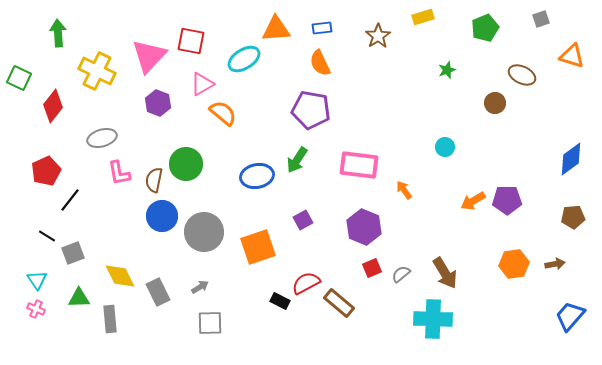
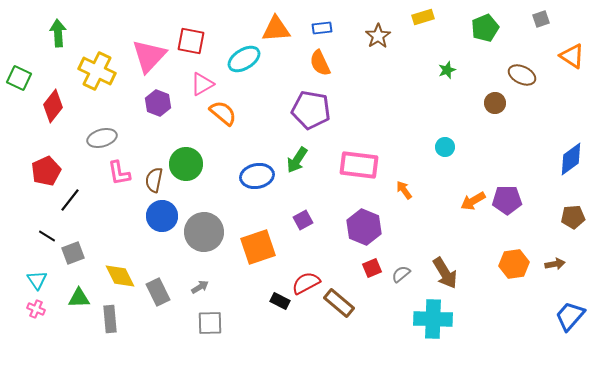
orange triangle at (572, 56): rotated 16 degrees clockwise
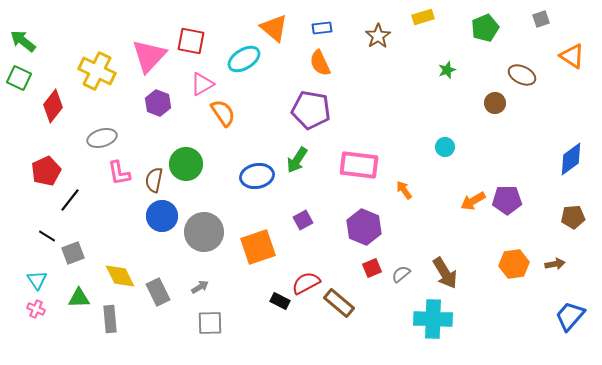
orange triangle at (276, 29): moved 2 px left, 1 px up; rotated 44 degrees clockwise
green arrow at (58, 33): moved 35 px left, 8 px down; rotated 48 degrees counterclockwise
orange semicircle at (223, 113): rotated 16 degrees clockwise
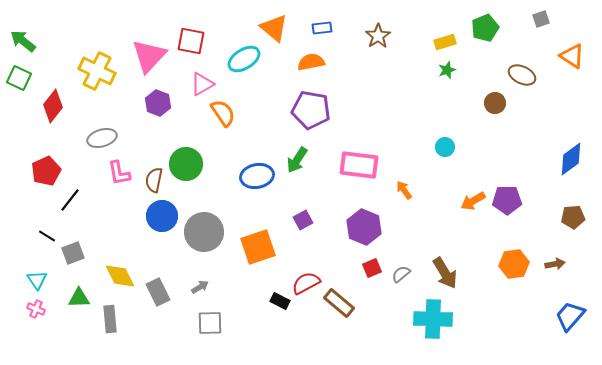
yellow rectangle at (423, 17): moved 22 px right, 25 px down
orange semicircle at (320, 63): moved 9 px left, 1 px up; rotated 104 degrees clockwise
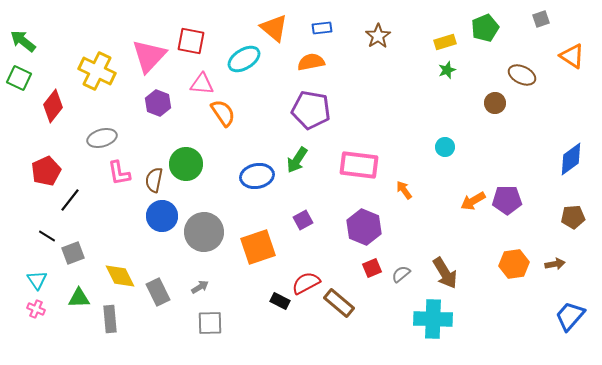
pink triangle at (202, 84): rotated 35 degrees clockwise
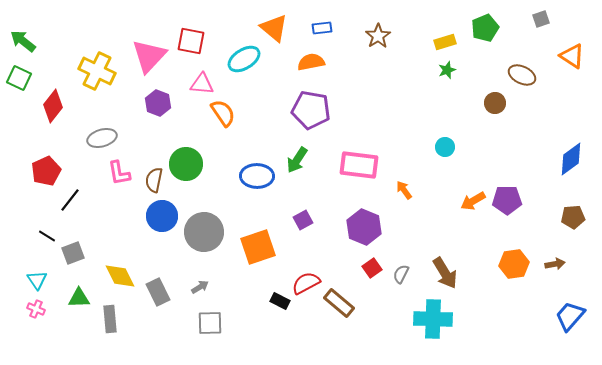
blue ellipse at (257, 176): rotated 12 degrees clockwise
red square at (372, 268): rotated 12 degrees counterclockwise
gray semicircle at (401, 274): rotated 24 degrees counterclockwise
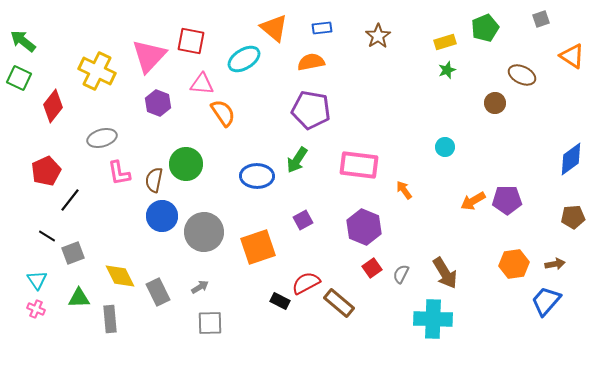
blue trapezoid at (570, 316): moved 24 px left, 15 px up
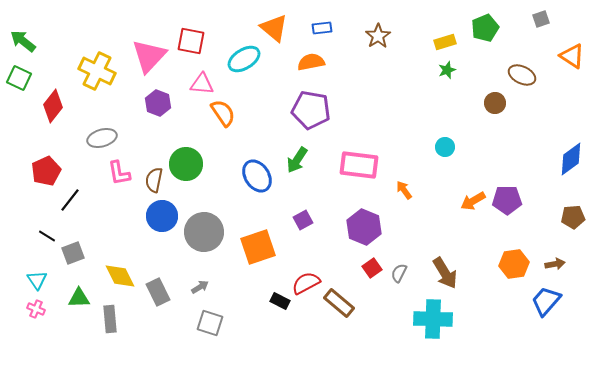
blue ellipse at (257, 176): rotated 56 degrees clockwise
gray semicircle at (401, 274): moved 2 px left, 1 px up
gray square at (210, 323): rotated 20 degrees clockwise
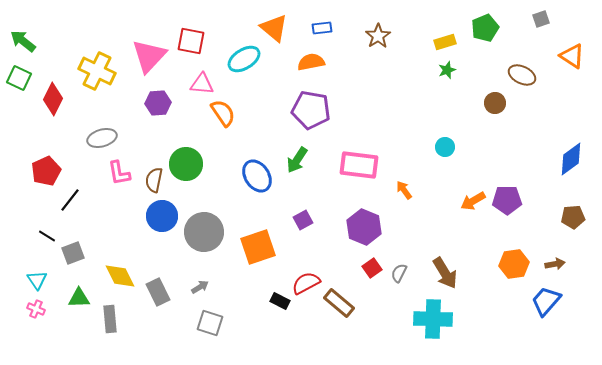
purple hexagon at (158, 103): rotated 25 degrees counterclockwise
red diamond at (53, 106): moved 7 px up; rotated 12 degrees counterclockwise
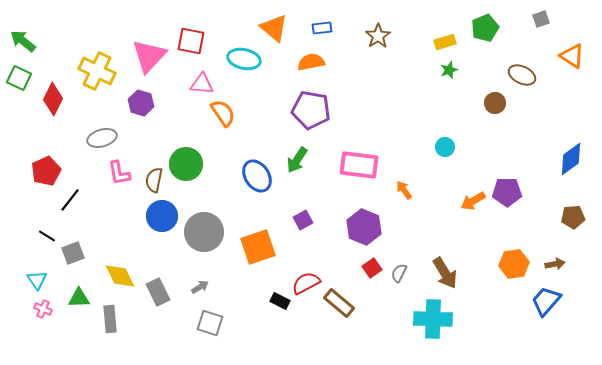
cyan ellipse at (244, 59): rotated 44 degrees clockwise
green star at (447, 70): moved 2 px right
purple hexagon at (158, 103): moved 17 px left; rotated 20 degrees clockwise
purple pentagon at (507, 200): moved 8 px up
pink cross at (36, 309): moved 7 px right
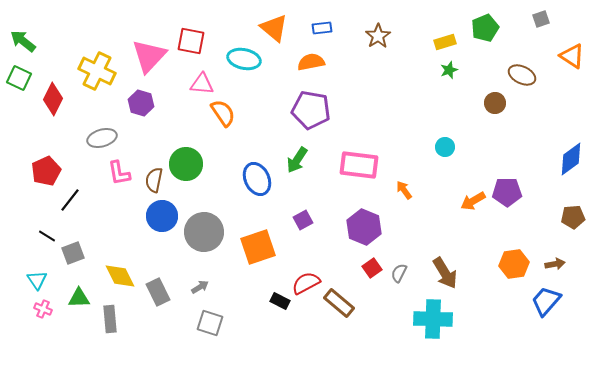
blue ellipse at (257, 176): moved 3 px down; rotated 8 degrees clockwise
